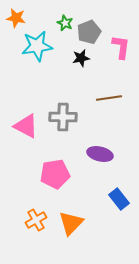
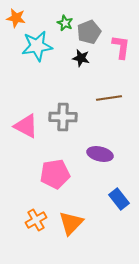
black star: rotated 24 degrees clockwise
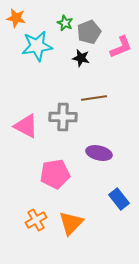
pink L-shape: rotated 60 degrees clockwise
brown line: moved 15 px left
purple ellipse: moved 1 px left, 1 px up
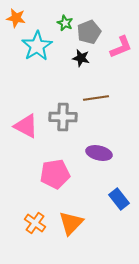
cyan star: rotated 24 degrees counterclockwise
brown line: moved 2 px right
orange cross: moved 1 px left, 3 px down; rotated 25 degrees counterclockwise
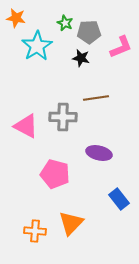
gray pentagon: rotated 20 degrees clockwise
pink pentagon: rotated 24 degrees clockwise
orange cross: moved 8 px down; rotated 30 degrees counterclockwise
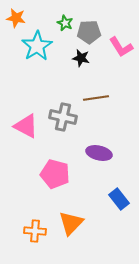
pink L-shape: rotated 80 degrees clockwise
gray cross: rotated 12 degrees clockwise
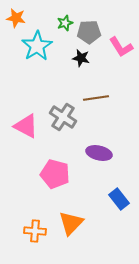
green star: rotated 28 degrees clockwise
gray cross: rotated 20 degrees clockwise
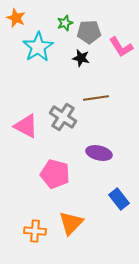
orange star: rotated 12 degrees clockwise
cyan star: moved 1 px right, 1 px down
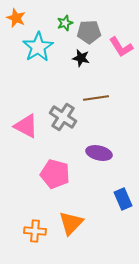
blue rectangle: moved 4 px right; rotated 15 degrees clockwise
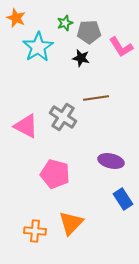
purple ellipse: moved 12 px right, 8 px down
blue rectangle: rotated 10 degrees counterclockwise
